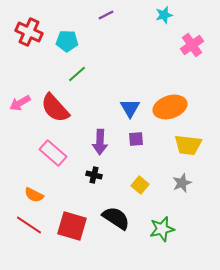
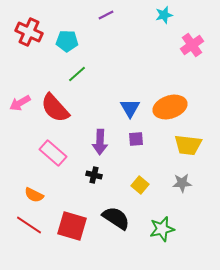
gray star: rotated 18 degrees clockwise
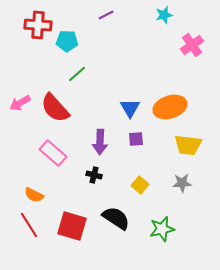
red cross: moved 9 px right, 7 px up; rotated 20 degrees counterclockwise
red line: rotated 24 degrees clockwise
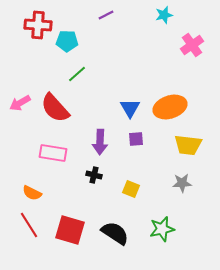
pink rectangle: rotated 32 degrees counterclockwise
yellow square: moved 9 px left, 4 px down; rotated 18 degrees counterclockwise
orange semicircle: moved 2 px left, 2 px up
black semicircle: moved 1 px left, 15 px down
red square: moved 2 px left, 4 px down
